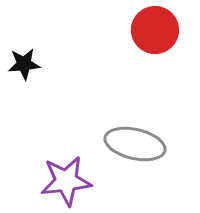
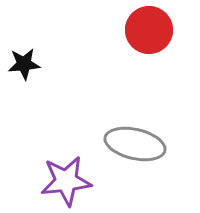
red circle: moved 6 px left
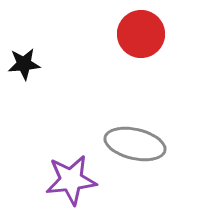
red circle: moved 8 px left, 4 px down
purple star: moved 5 px right, 1 px up
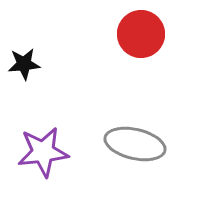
purple star: moved 28 px left, 28 px up
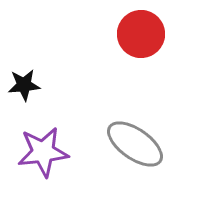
black star: moved 21 px down
gray ellipse: rotated 22 degrees clockwise
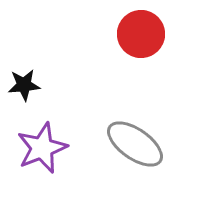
purple star: moved 1 px left, 4 px up; rotated 15 degrees counterclockwise
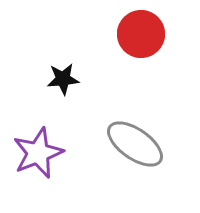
black star: moved 39 px right, 6 px up
purple star: moved 4 px left, 5 px down
